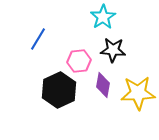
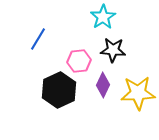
purple diamond: rotated 15 degrees clockwise
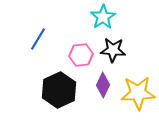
pink hexagon: moved 2 px right, 6 px up
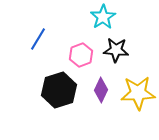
black star: moved 3 px right
pink hexagon: rotated 15 degrees counterclockwise
purple diamond: moved 2 px left, 5 px down
black hexagon: rotated 8 degrees clockwise
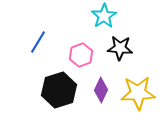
cyan star: moved 1 px right, 1 px up
blue line: moved 3 px down
black star: moved 4 px right, 2 px up
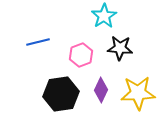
blue line: rotated 45 degrees clockwise
black hexagon: moved 2 px right, 4 px down; rotated 8 degrees clockwise
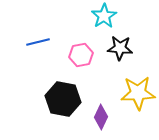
pink hexagon: rotated 10 degrees clockwise
purple diamond: moved 27 px down
black hexagon: moved 2 px right, 5 px down; rotated 20 degrees clockwise
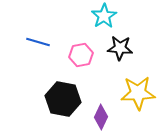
blue line: rotated 30 degrees clockwise
